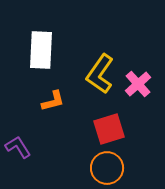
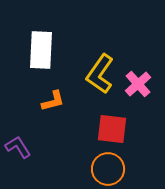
red square: moved 3 px right; rotated 24 degrees clockwise
orange circle: moved 1 px right, 1 px down
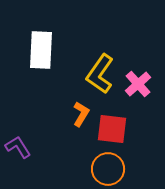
orange L-shape: moved 28 px right, 13 px down; rotated 45 degrees counterclockwise
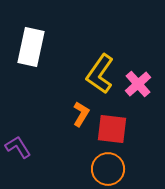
white rectangle: moved 10 px left, 3 px up; rotated 9 degrees clockwise
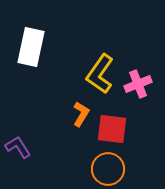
pink cross: rotated 20 degrees clockwise
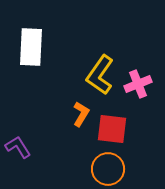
white rectangle: rotated 9 degrees counterclockwise
yellow L-shape: moved 1 px down
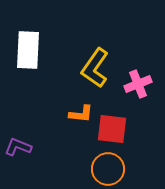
white rectangle: moved 3 px left, 3 px down
yellow L-shape: moved 5 px left, 7 px up
orange L-shape: rotated 65 degrees clockwise
purple L-shape: rotated 36 degrees counterclockwise
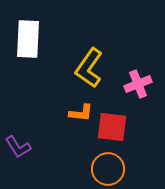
white rectangle: moved 11 px up
yellow L-shape: moved 6 px left
orange L-shape: moved 1 px up
red square: moved 2 px up
purple L-shape: rotated 144 degrees counterclockwise
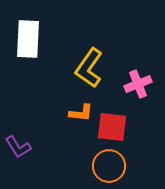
orange circle: moved 1 px right, 3 px up
